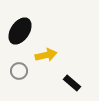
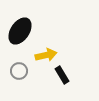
black rectangle: moved 10 px left, 8 px up; rotated 18 degrees clockwise
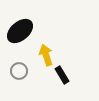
black ellipse: rotated 16 degrees clockwise
yellow arrow: rotated 95 degrees counterclockwise
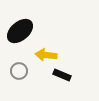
yellow arrow: rotated 65 degrees counterclockwise
black rectangle: rotated 36 degrees counterclockwise
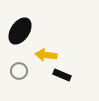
black ellipse: rotated 16 degrees counterclockwise
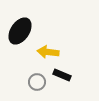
yellow arrow: moved 2 px right, 3 px up
gray circle: moved 18 px right, 11 px down
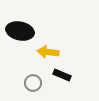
black ellipse: rotated 68 degrees clockwise
gray circle: moved 4 px left, 1 px down
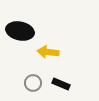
black rectangle: moved 1 px left, 9 px down
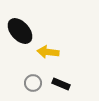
black ellipse: rotated 36 degrees clockwise
